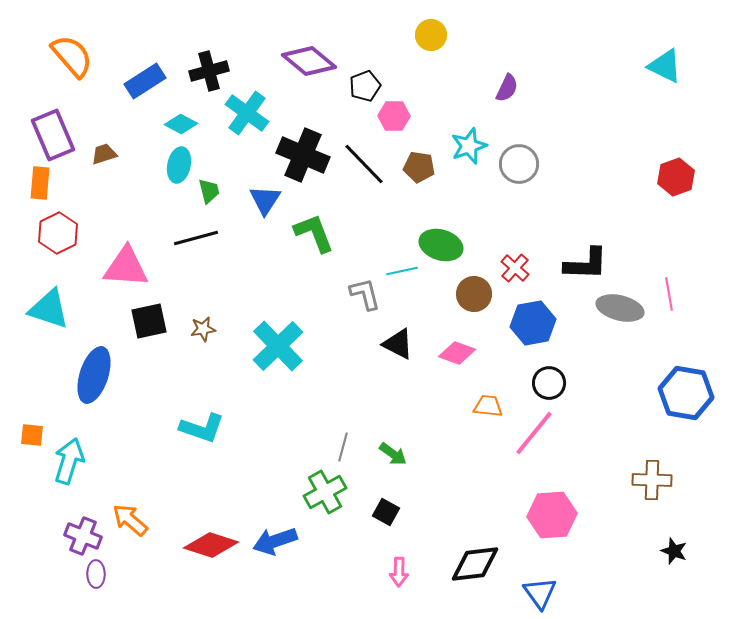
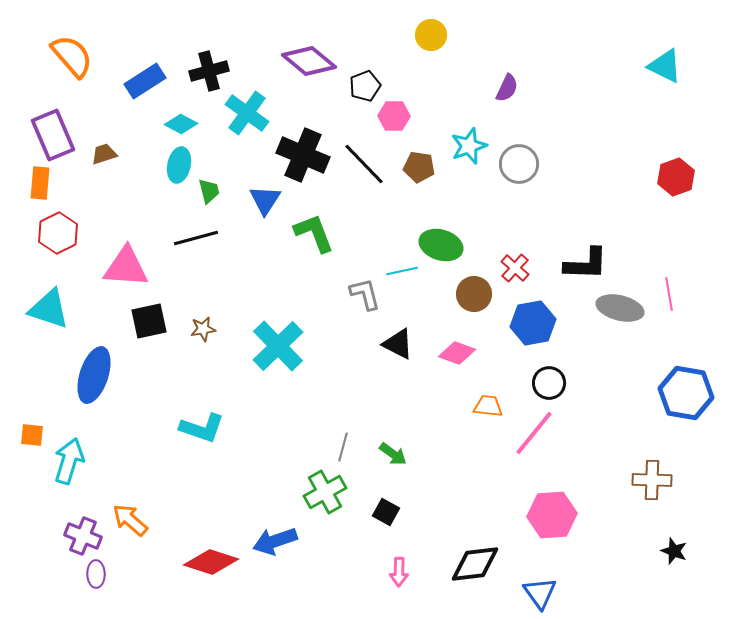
red diamond at (211, 545): moved 17 px down
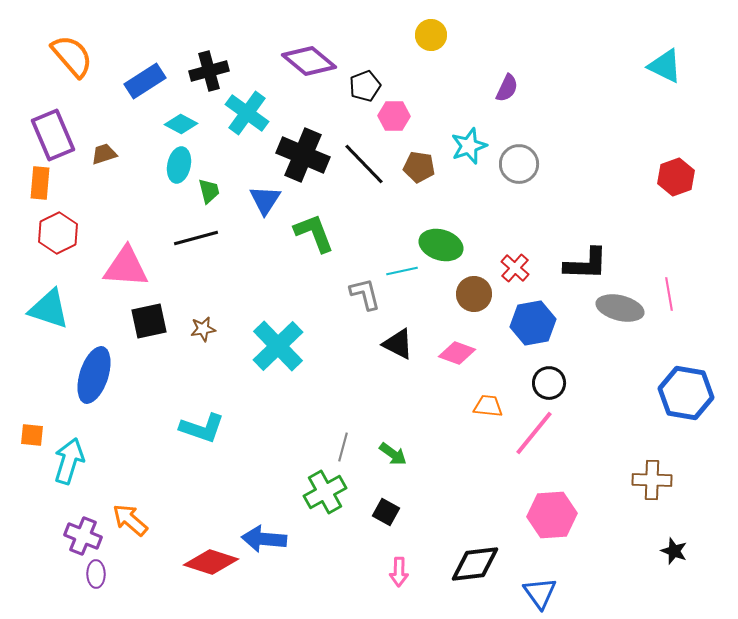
blue arrow at (275, 541): moved 11 px left, 2 px up; rotated 24 degrees clockwise
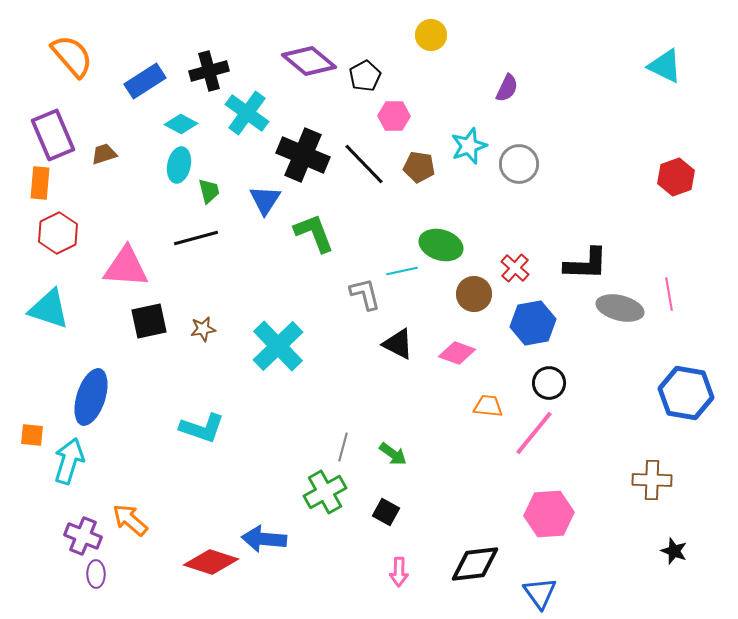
black pentagon at (365, 86): moved 10 px up; rotated 8 degrees counterclockwise
blue ellipse at (94, 375): moved 3 px left, 22 px down
pink hexagon at (552, 515): moved 3 px left, 1 px up
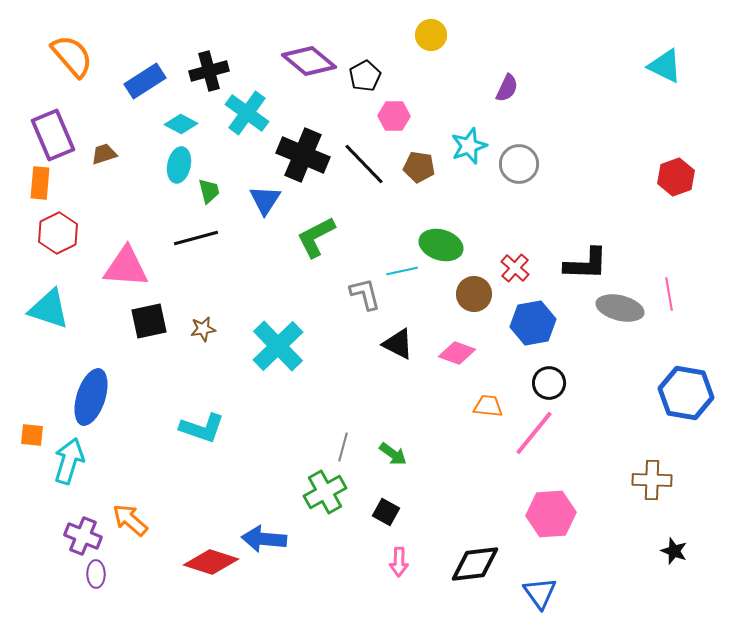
green L-shape at (314, 233): moved 2 px right, 4 px down; rotated 96 degrees counterclockwise
pink hexagon at (549, 514): moved 2 px right
pink arrow at (399, 572): moved 10 px up
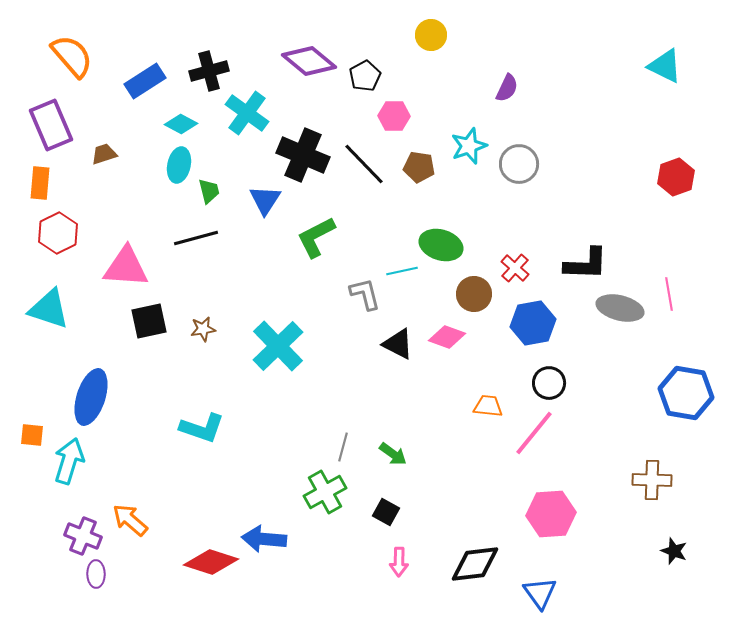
purple rectangle at (53, 135): moved 2 px left, 10 px up
pink diamond at (457, 353): moved 10 px left, 16 px up
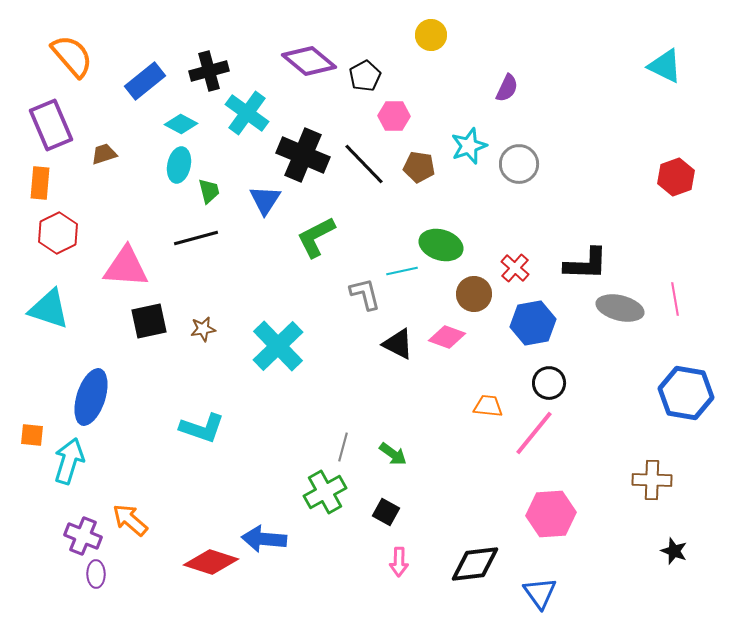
blue rectangle at (145, 81): rotated 6 degrees counterclockwise
pink line at (669, 294): moved 6 px right, 5 px down
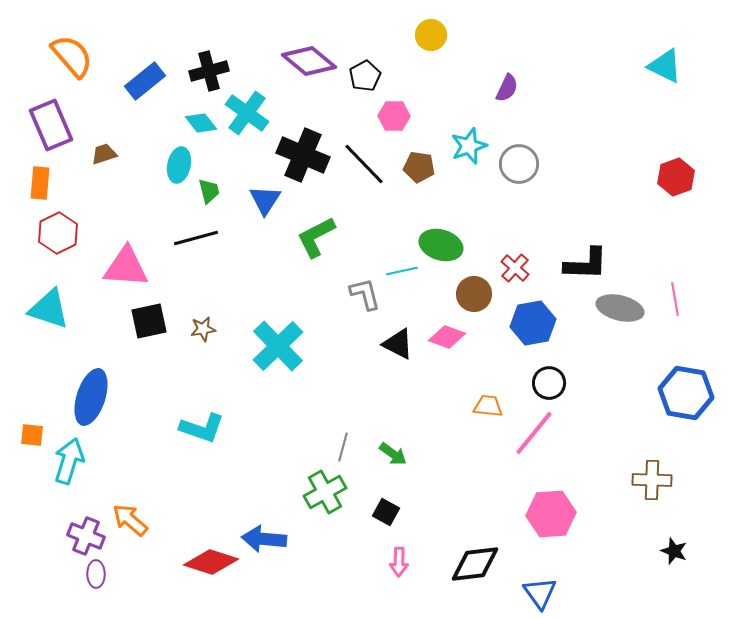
cyan diamond at (181, 124): moved 20 px right, 1 px up; rotated 24 degrees clockwise
purple cross at (83, 536): moved 3 px right
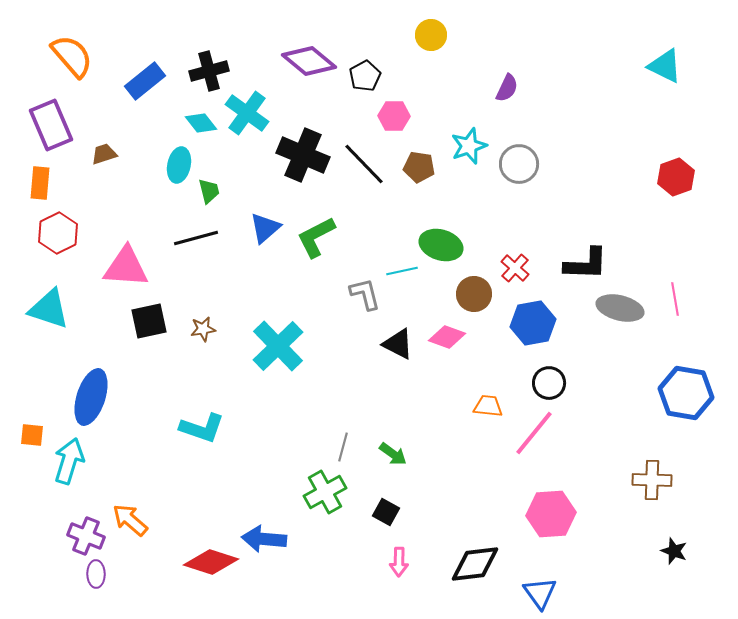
blue triangle at (265, 200): moved 28 px down; rotated 16 degrees clockwise
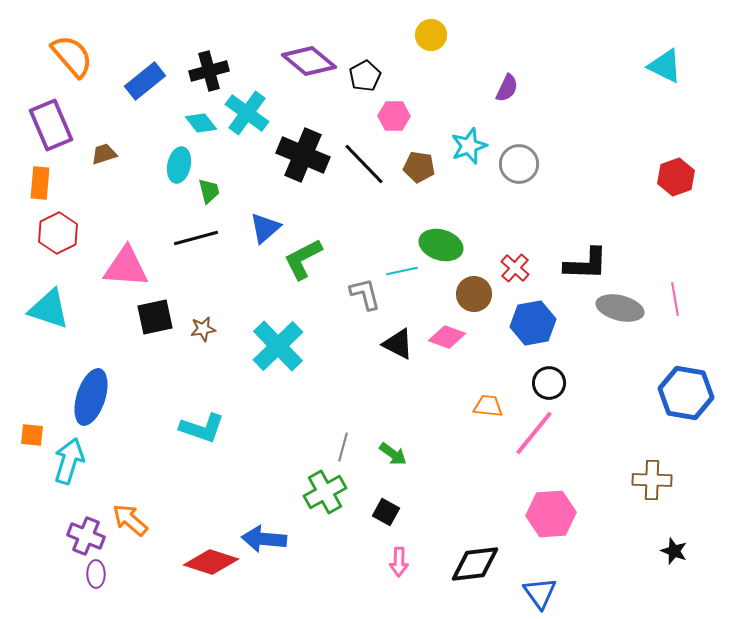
green L-shape at (316, 237): moved 13 px left, 22 px down
black square at (149, 321): moved 6 px right, 4 px up
